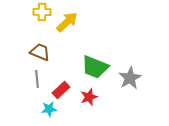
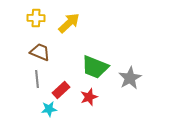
yellow cross: moved 6 px left, 6 px down
yellow arrow: moved 2 px right, 1 px down
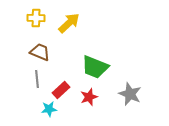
gray star: moved 16 px down; rotated 20 degrees counterclockwise
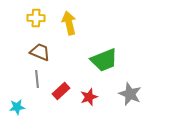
yellow arrow: rotated 60 degrees counterclockwise
green trapezoid: moved 9 px right, 7 px up; rotated 44 degrees counterclockwise
red rectangle: moved 1 px down
cyan star: moved 32 px left, 2 px up
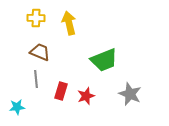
gray line: moved 1 px left
red rectangle: rotated 30 degrees counterclockwise
red star: moved 3 px left, 1 px up
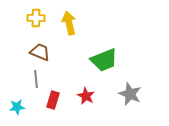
red rectangle: moved 8 px left, 9 px down
red star: rotated 24 degrees counterclockwise
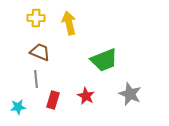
cyan star: moved 1 px right
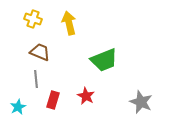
yellow cross: moved 3 px left, 1 px down; rotated 18 degrees clockwise
gray star: moved 11 px right, 8 px down
cyan star: rotated 21 degrees counterclockwise
